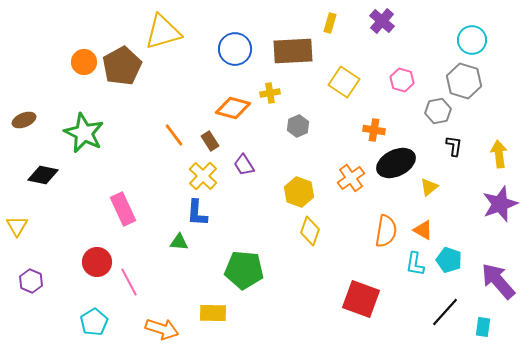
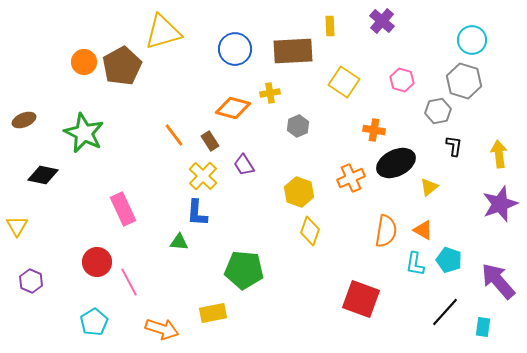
yellow rectangle at (330, 23): moved 3 px down; rotated 18 degrees counterclockwise
orange cross at (351, 178): rotated 12 degrees clockwise
yellow rectangle at (213, 313): rotated 12 degrees counterclockwise
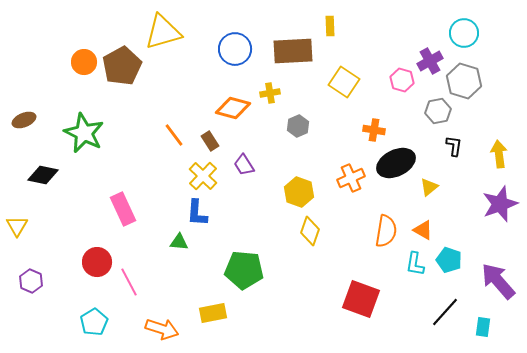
purple cross at (382, 21): moved 48 px right, 40 px down; rotated 20 degrees clockwise
cyan circle at (472, 40): moved 8 px left, 7 px up
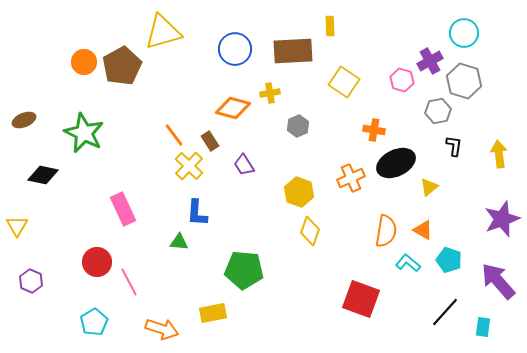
yellow cross at (203, 176): moved 14 px left, 10 px up
purple star at (500, 204): moved 2 px right, 15 px down
cyan L-shape at (415, 264): moved 7 px left, 1 px up; rotated 120 degrees clockwise
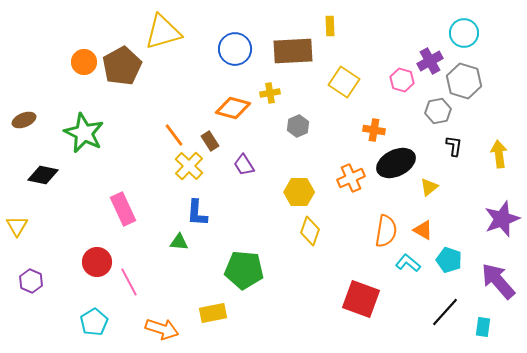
yellow hexagon at (299, 192): rotated 20 degrees counterclockwise
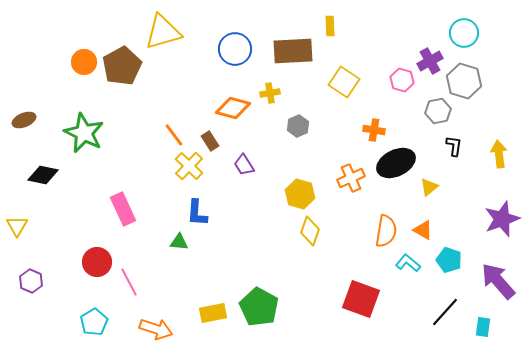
yellow hexagon at (299, 192): moved 1 px right, 2 px down; rotated 16 degrees clockwise
green pentagon at (244, 270): moved 15 px right, 37 px down; rotated 24 degrees clockwise
orange arrow at (162, 329): moved 6 px left
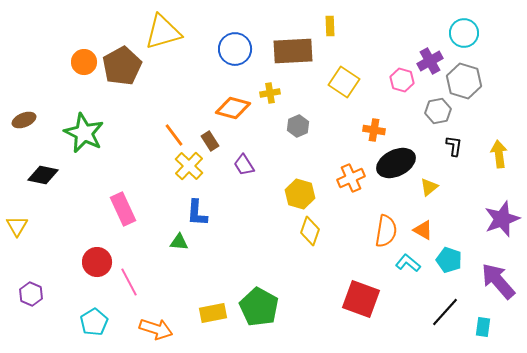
purple hexagon at (31, 281): moved 13 px down
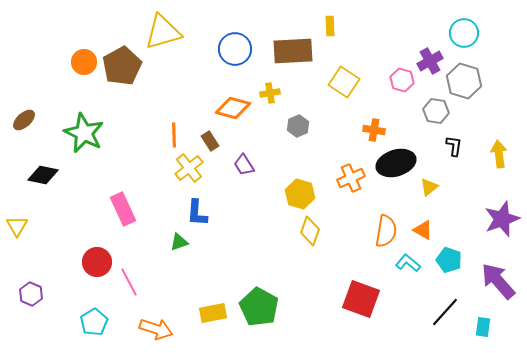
gray hexagon at (438, 111): moved 2 px left; rotated 20 degrees clockwise
brown ellipse at (24, 120): rotated 20 degrees counterclockwise
orange line at (174, 135): rotated 35 degrees clockwise
black ellipse at (396, 163): rotated 9 degrees clockwise
yellow cross at (189, 166): moved 2 px down; rotated 8 degrees clockwise
green triangle at (179, 242): rotated 24 degrees counterclockwise
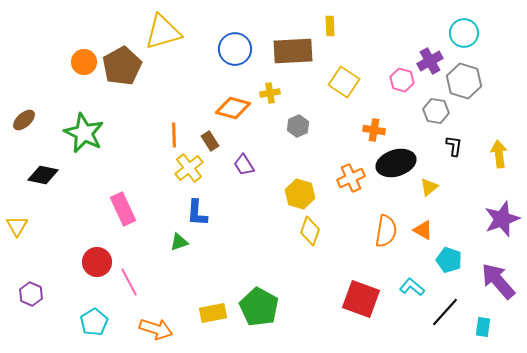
cyan L-shape at (408, 263): moved 4 px right, 24 px down
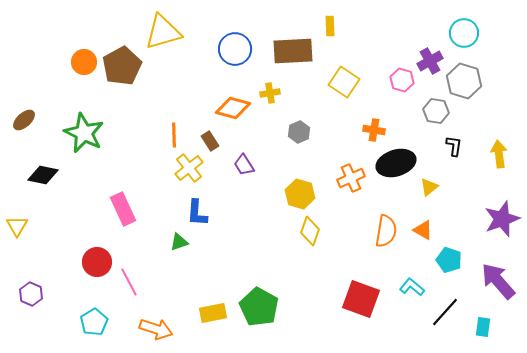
gray hexagon at (298, 126): moved 1 px right, 6 px down
